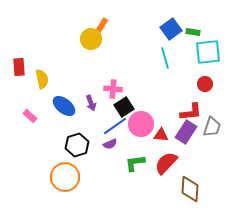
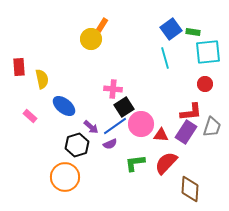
purple arrow: moved 24 px down; rotated 28 degrees counterclockwise
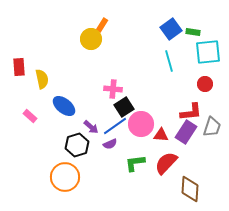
cyan line: moved 4 px right, 3 px down
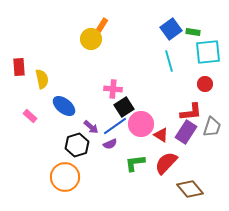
red triangle: rotated 28 degrees clockwise
brown diamond: rotated 44 degrees counterclockwise
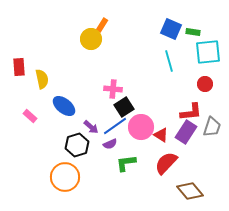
blue square: rotated 30 degrees counterclockwise
pink circle: moved 3 px down
green L-shape: moved 9 px left
brown diamond: moved 2 px down
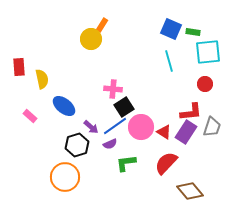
red triangle: moved 3 px right, 3 px up
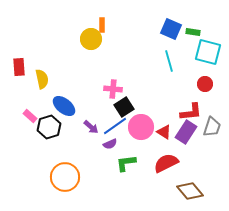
orange rectangle: rotated 32 degrees counterclockwise
cyan square: rotated 20 degrees clockwise
black hexagon: moved 28 px left, 18 px up
red semicircle: rotated 20 degrees clockwise
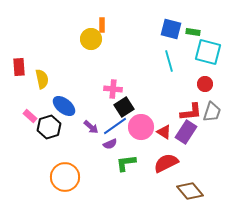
blue square: rotated 10 degrees counterclockwise
gray trapezoid: moved 15 px up
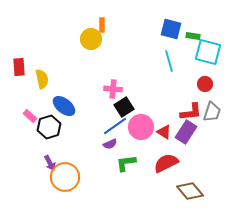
green rectangle: moved 4 px down
purple arrow: moved 41 px left, 36 px down; rotated 21 degrees clockwise
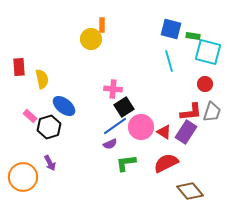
orange circle: moved 42 px left
